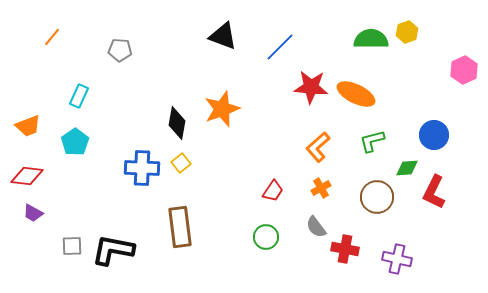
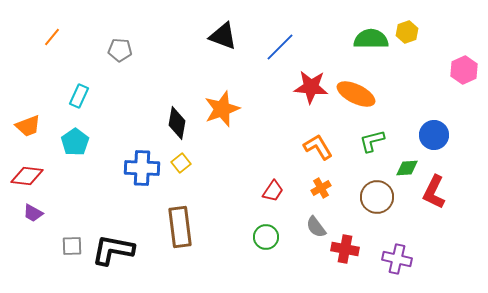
orange L-shape: rotated 100 degrees clockwise
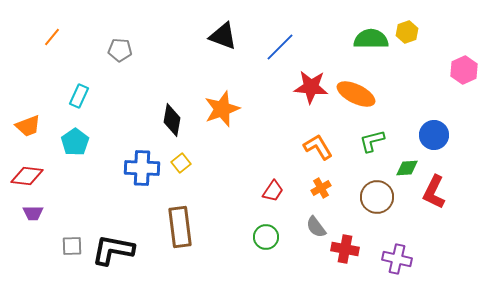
black diamond: moved 5 px left, 3 px up
purple trapezoid: rotated 30 degrees counterclockwise
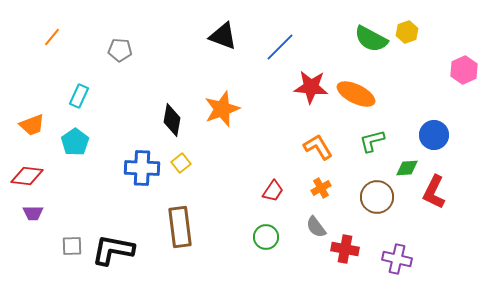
green semicircle: rotated 152 degrees counterclockwise
orange trapezoid: moved 4 px right, 1 px up
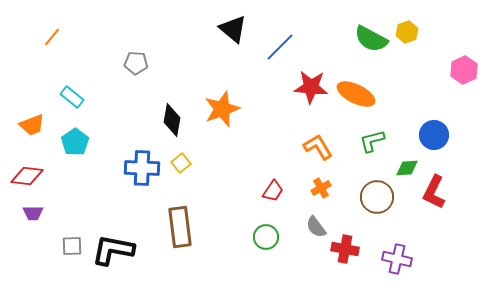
black triangle: moved 10 px right, 7 px up; rotated 20 degrees clockwise
gray pentagon: moved 16 px right, 13 px down
cyan rectangle: moved 7 px left, 1 px down; rotated 75 degrees counterclockwise
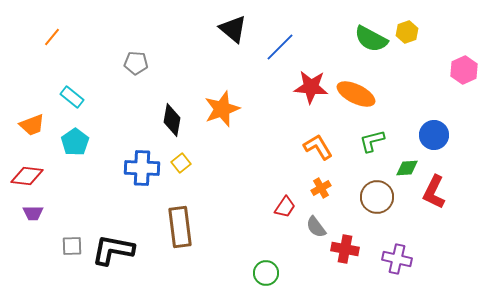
red trapezoid: moved 12 px right, 16 px down
green circle: moved 36 px down
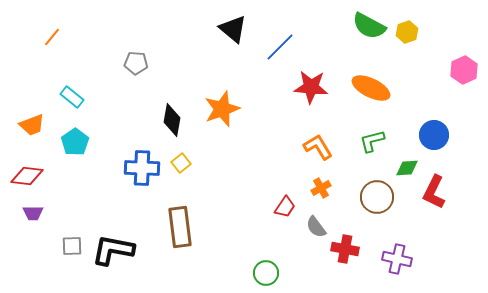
green semicircle: moved 2 px left, 13 px up
orange ellipse: moved 15 px right, 6 px up
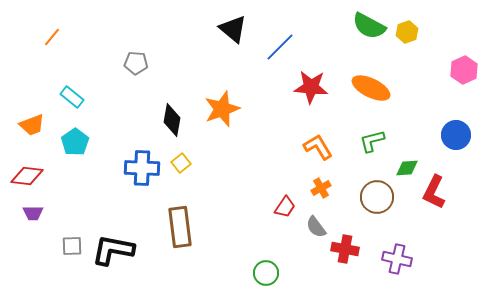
blue circle: moved 22 px right
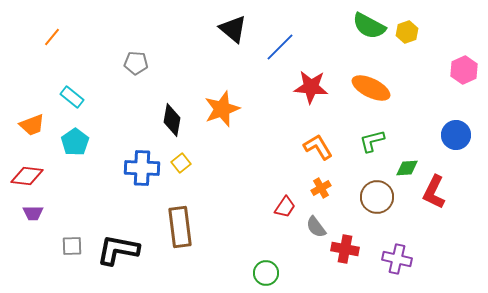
black L-shape: moved 5 px right
